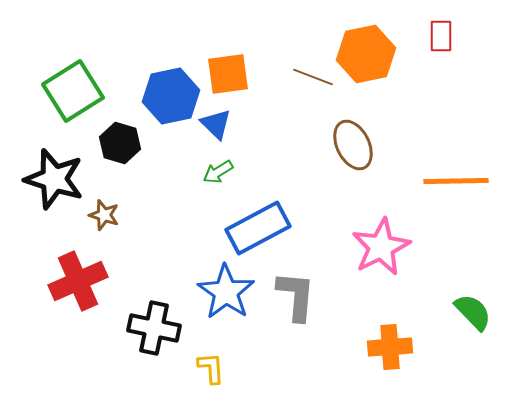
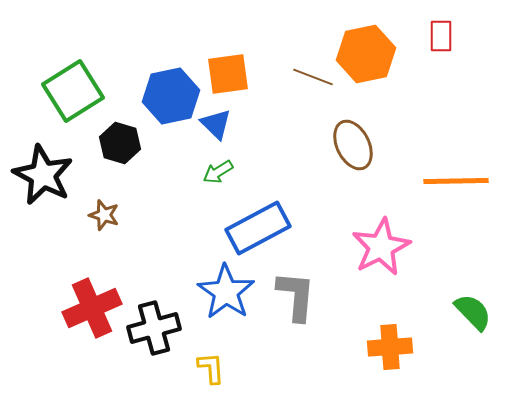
black star: moved 11 px left, 4 px up; rotated 10 degrees clockwise
red cross: moved 14 px right, 27 px down
black cross: rotated 27 degrees counterclockwise
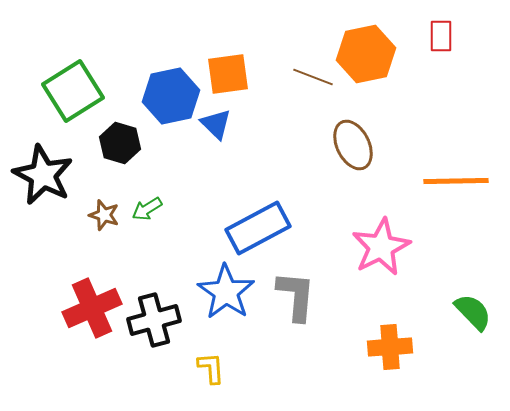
green arrow: moved 71 px left, 37 px down
black cross: moved 8 px up
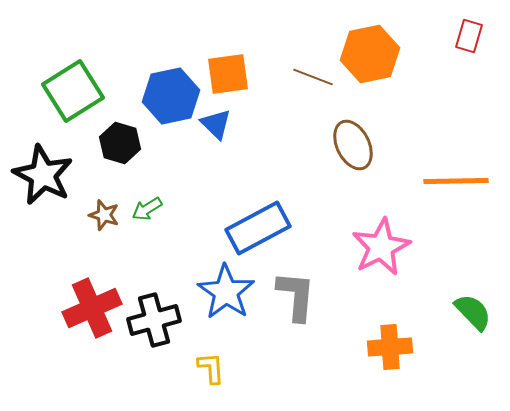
red rectangle: moved 28 px right; rotated 16 degrees clockwise
orange hexagon: moved 4 px right
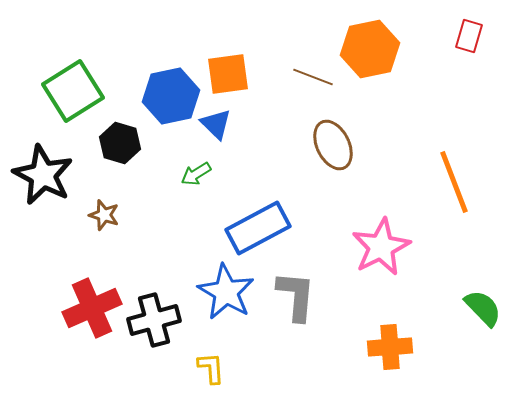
orange hexagon: moved 5 px up
brown ellipse: moved 20 px left
orange line: moved 2 px left, 1 px down; rotated 70 degrees clockwise
green arrow: moved 49 px right, 35 px up
blue star: rotated 4 degrees counterclockwise
green semicircle: moved 10 px right, 4 px up
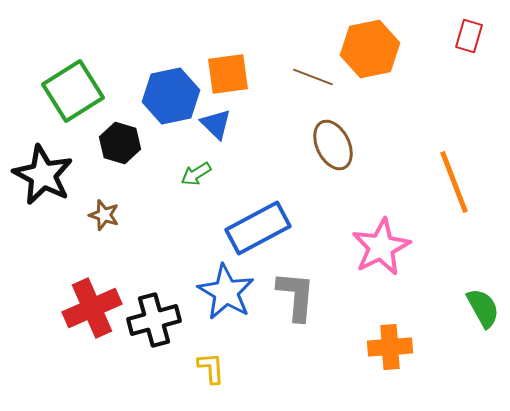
green semicircle: rotated 15 degrees clockwise
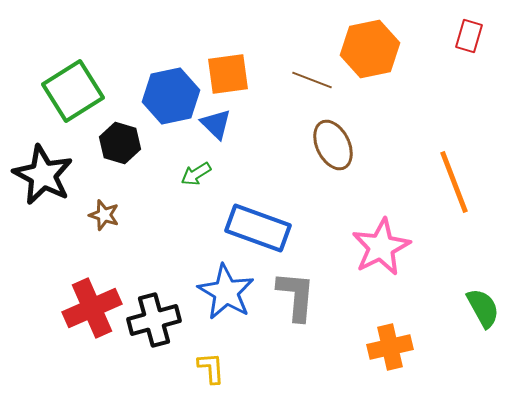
brown line: moved 1 px left, 3 px down
blue rectangle: rotated 48 degrees clockwise
orange cross: rotated 9 degrees counterclockwise
